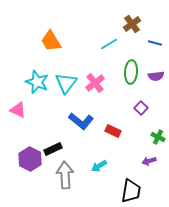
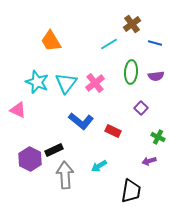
black rectangle: moved 1 px right, 1 px down
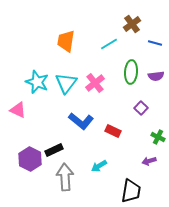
orange trapezoid: moved 15 px right; rotated 40 degrees clockwise
gray arrow: moved 2 px down
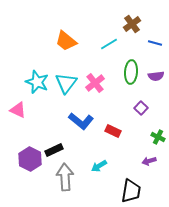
orange trapezoid: rotated 60 degrees counterclockwise
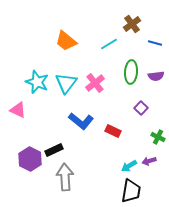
cyan arrow: moved 30 px right
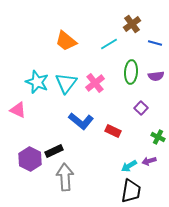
black rectangle: moved 1 px down
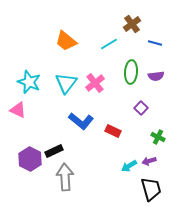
cyan star: moved 8 px left
black trapezoid: moved 20 px right, 2 px up; rotated 25 degrees counterclockwise
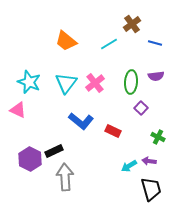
green ellipse: moved 10 px down
purple arrow: rotated 24 degrees clockwise
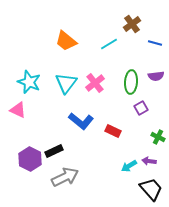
purple square: rotated 16 degrees clockwise
gray arrow: rotated 68 degrees clockwise
black trapezoid: rotated 25 degrees counterclockwise
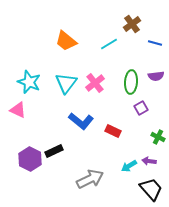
gray arrow: moved 25 px right, 2 px down
